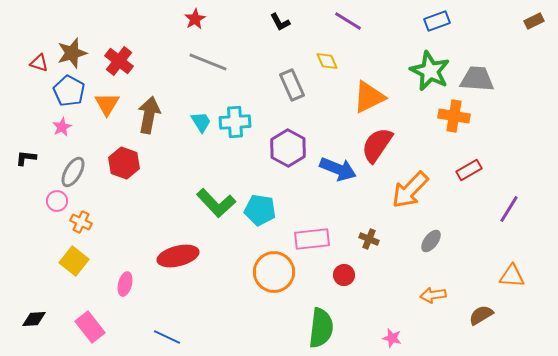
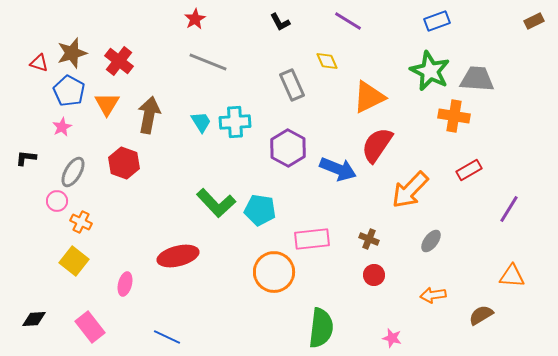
red circle at (344, 275): moved 30 px right
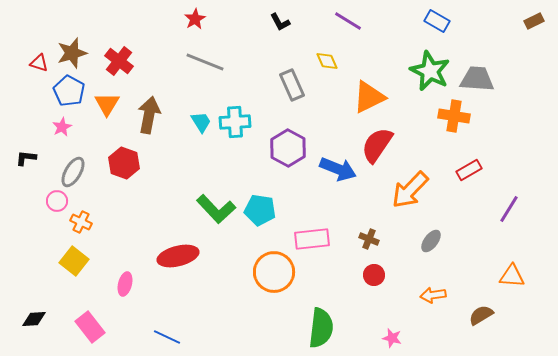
blue rectangle at (437, 21): rotated 50 degrees clockwise
gray line at (208, 62): moved 3 px left
green L-shape at (216, 203): moved 6 px down
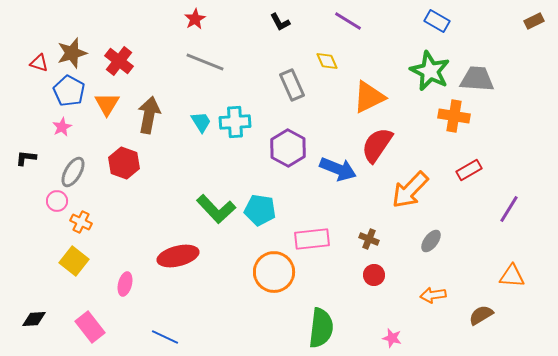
blue line at (167, 337): moved 2 px left
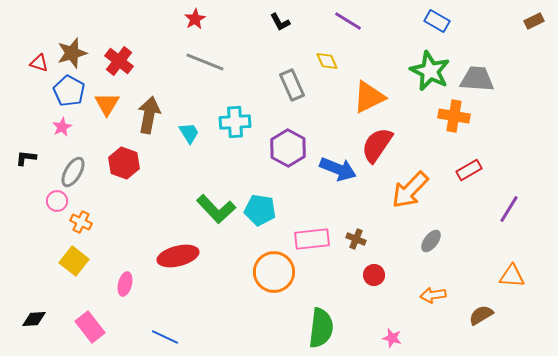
cyan trapezoid at (201, 122): moved 12 px left, 11 px down
brown cross at (369, 239): moved 13 px left
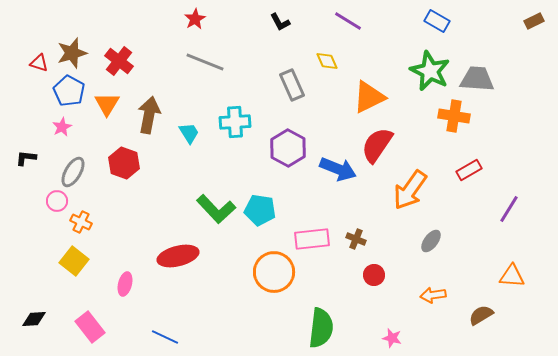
orange arrow at (410, 190): rotated 9 degrees counterclockwise
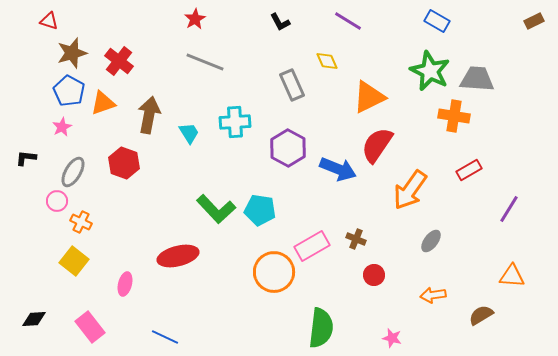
red triangle at (39, 63): moved 10 px right, 42 px up
orange triangle at (107, 104): moved 4 px left, 1 px up; rotated 40 degrees clockwise
pink rectangle at (312, 239): moved 7 px down; rotated 24 degrees counterclockwise
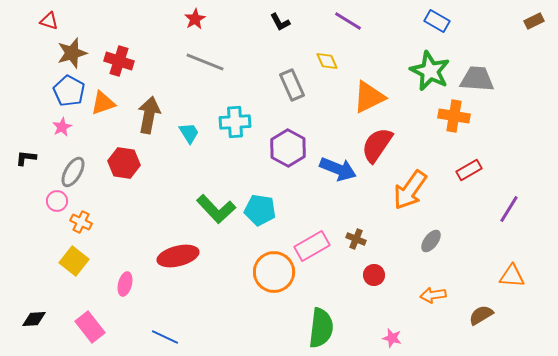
red cross at (119, 61): rotated 20 degrees counterclockwise
red hexagon at (124, 163): rotated 12 degrees counterclockwise
